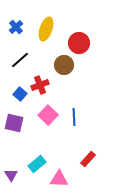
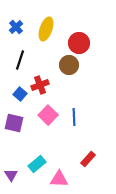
black line: rotated 30 degrees counterclockwise
brown circle: moved 5 px right
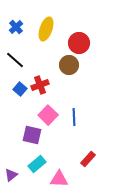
black line: moved 5 px left; rotated 66 degrees counterclockwise
blue square: moved 5 px up
purple square: moved 18 px right, 12 px down
purple triangle: rotated 24 degrees clockwise
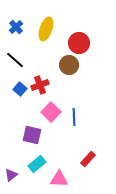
pink square: moved 3 px right, 3 px up
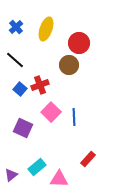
purple square: moved 9 px left, 7 px up; rotated 12 degrees clockwise
cyan rectangle: moved 3 px down
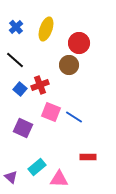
pink square: rotated 24 degrees counterclockwise
blue line: rotated 54 degrees counterclockwise
red rectangle: moved 2 px up; rotated 49 degrees clockwise
purple triangle: moved 2 px down; rotated 40 degrees counterclockwise
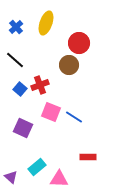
yellow ellipse: moved 6 px up
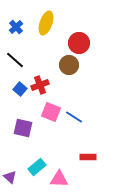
purple square: rotated 12 degrees counterclockwise
purple triangle: moved 1 px left
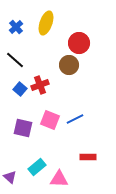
pink square: moved 1 px left, 8 px down
blue line: moved 1 px right, 2 px down; rotated 60 degrees counterclockwise
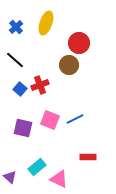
pink triangle: rotated 24 degrees clockwise
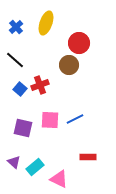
pink square: rotated 18 degrees counterclockwise
cyan rectangle: moved 2 px left
purple triangle: moved 4 px right, 15 px up
